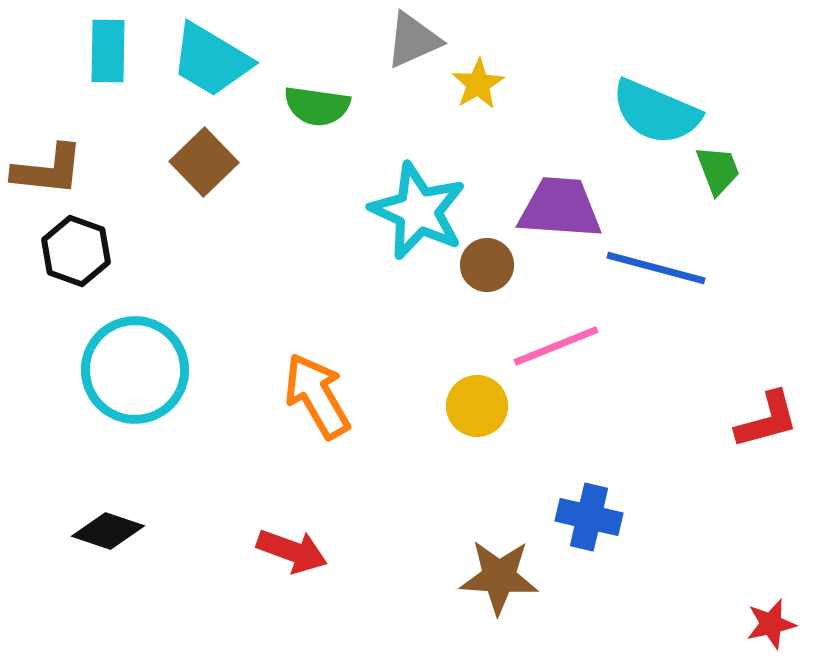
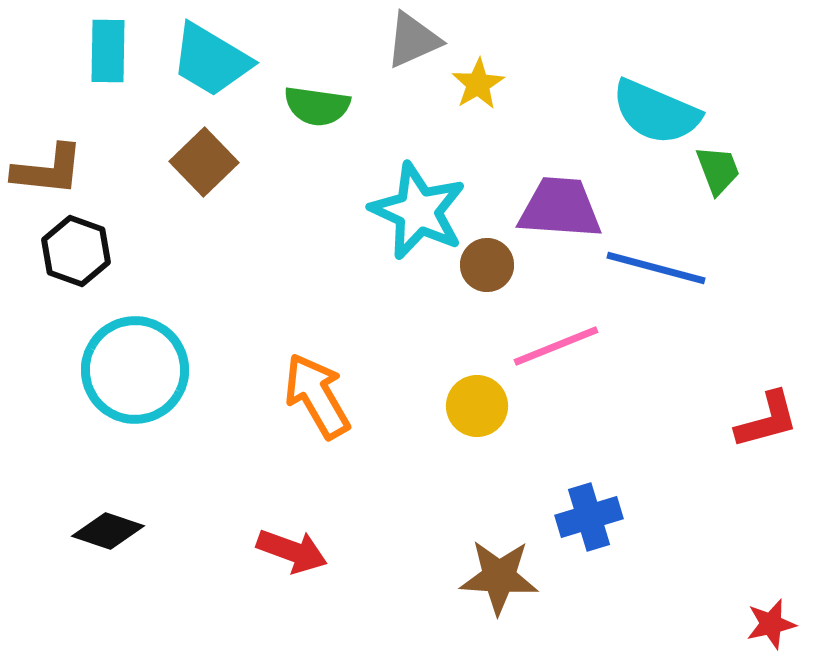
blue cross: rotated 30 degrees counterclockwise
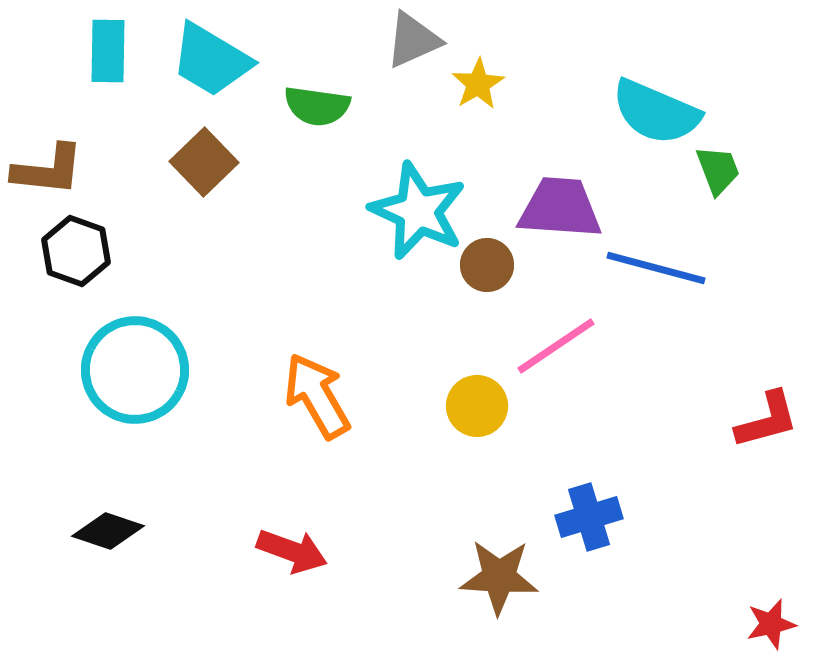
pink line: rotated 12 degrees counterclockwise
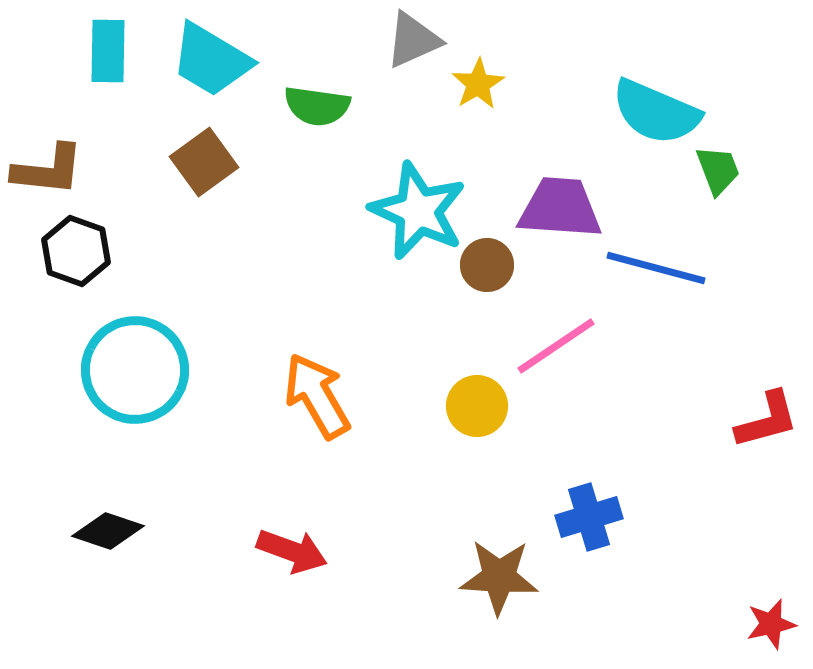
brown square: rotated 8 degrees clockwise
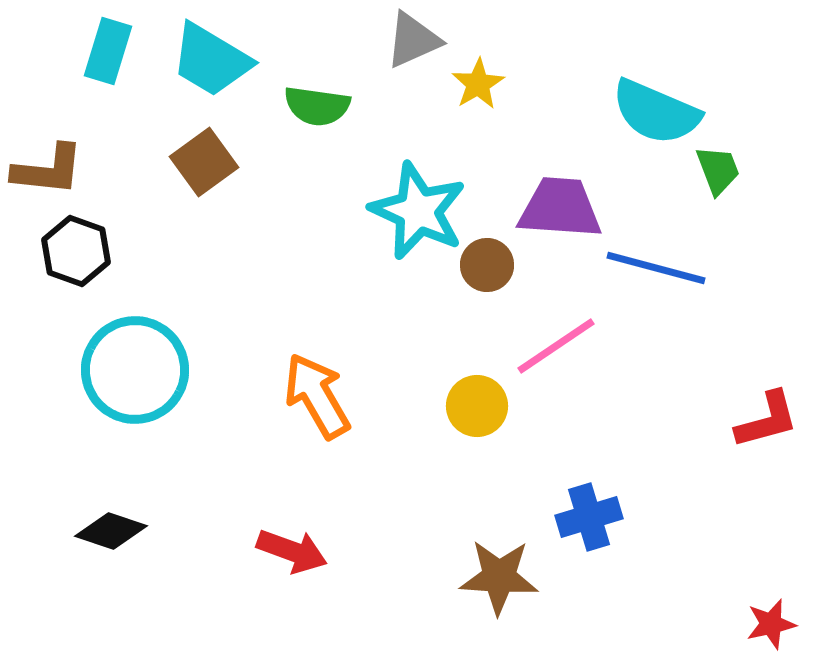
cyan rectangle: rotated 16 degrees clockwise
black diamond: moved 3 px right
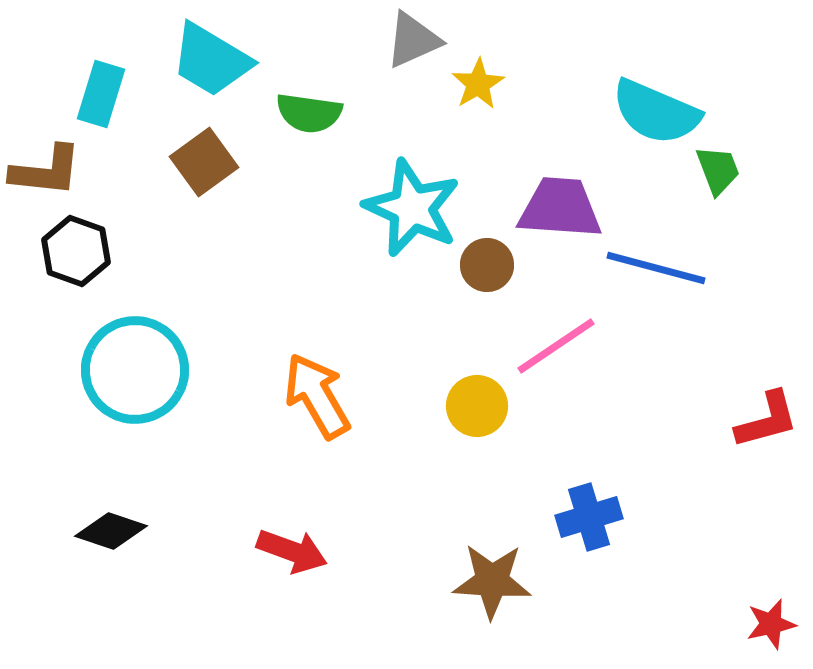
cyan rectangle: moved 7 px left, 43 px down
green semicircle: moved 8 px left, 7 px down
brown L-shape: moved 2 px left, 1 px down
cyan star: moved 6 px left, 3 px up
brown star: moved 7 px left, 4 px down
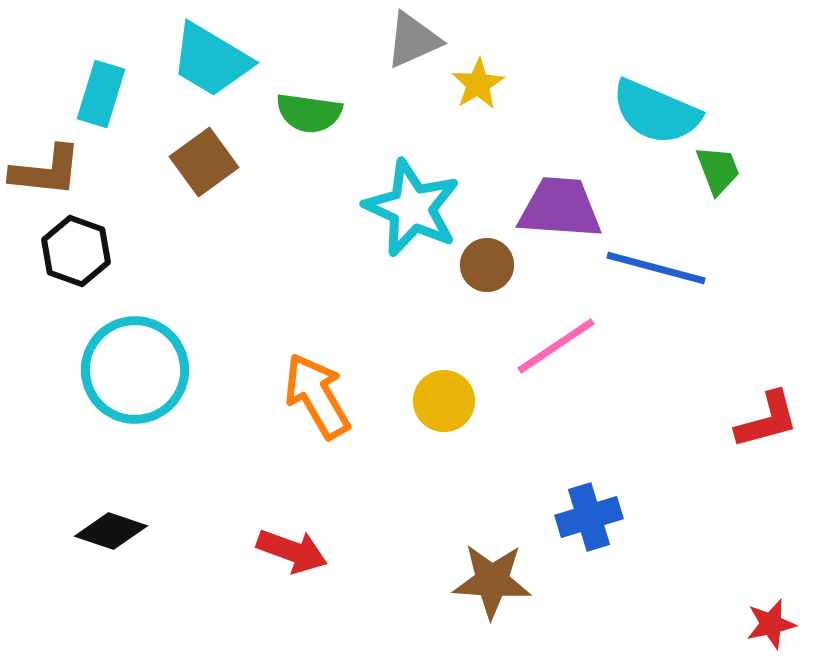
yellow circle: moved 33 px left, 5 px up
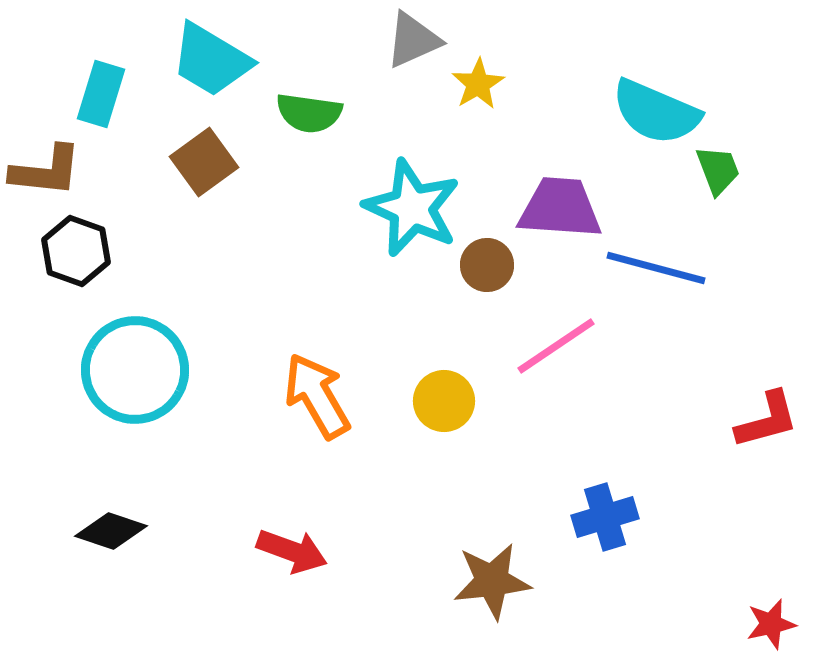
blue cross: moved 16 px right
brown star: rotated 10 degrees counterclockwise
